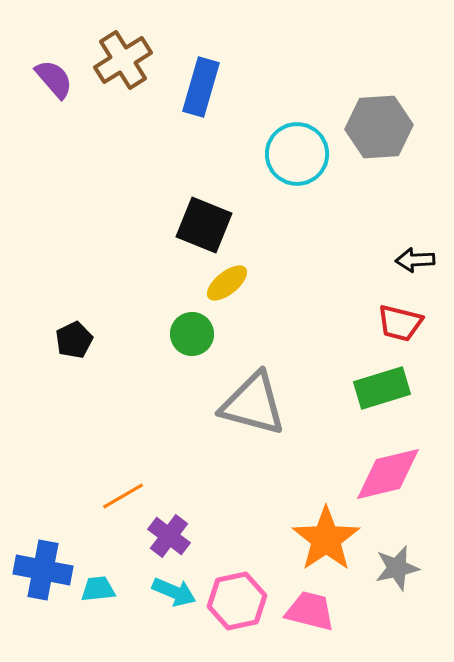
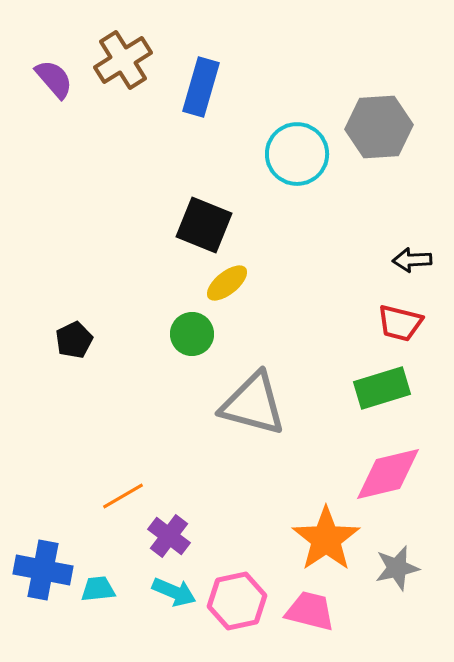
black arrow: moved 3 px left
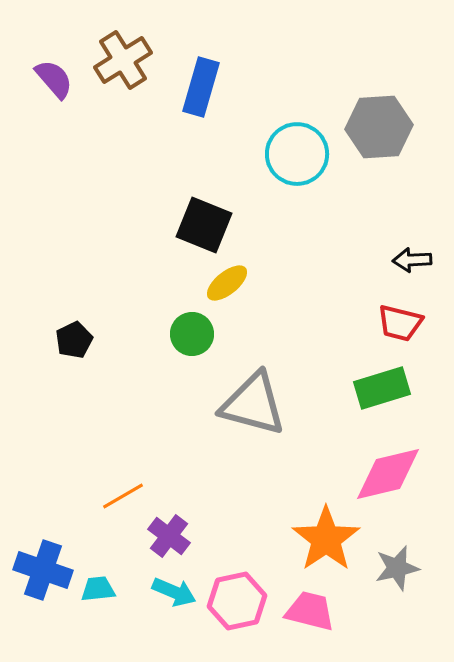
blue cross: rotated 8 degrees clockwise
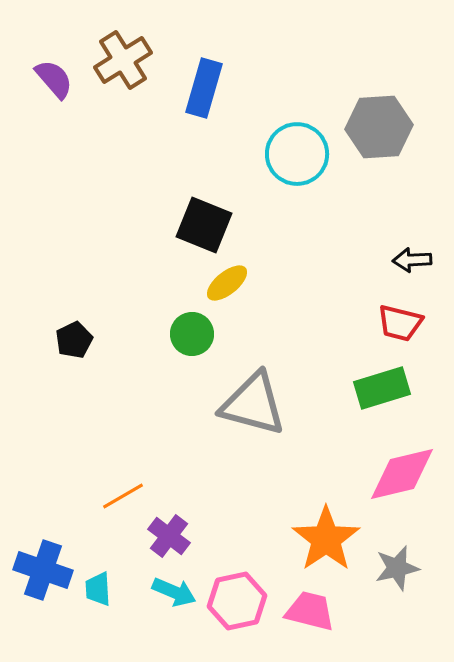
blue rectangle: moved 3 px right, 1 px down
pink diamond: moved 14 px right
cyan trapezoid: rotated 87 degrees counterclockwise
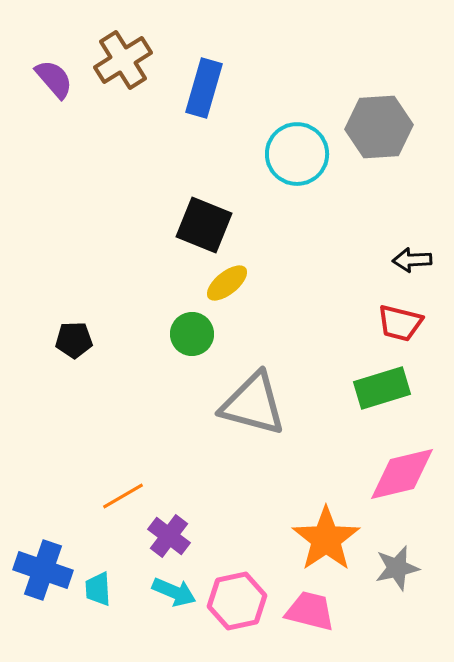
black pentagon: rotated 24 degrees clockwise
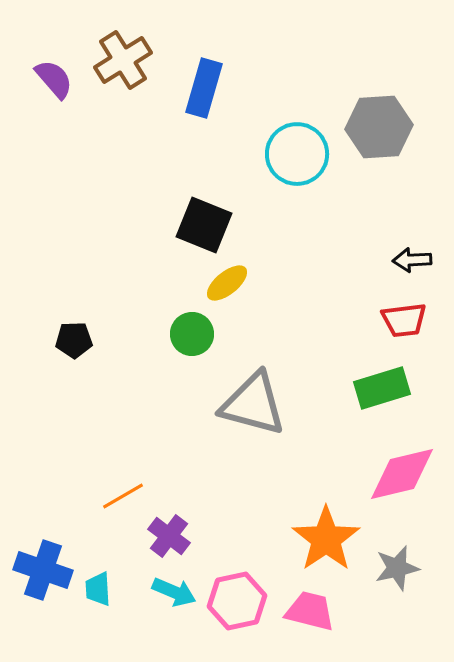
red trapezoid: moved 4 px right, 3 px up; rotated 21 degrees counterclockwise
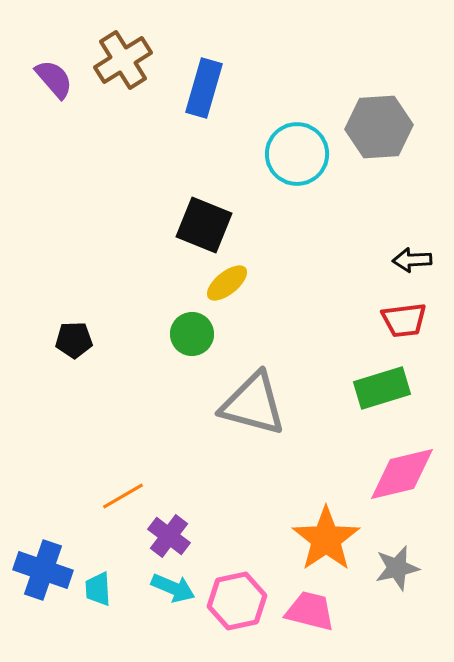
cyan arrow: moved 1 px left, 4 px up
